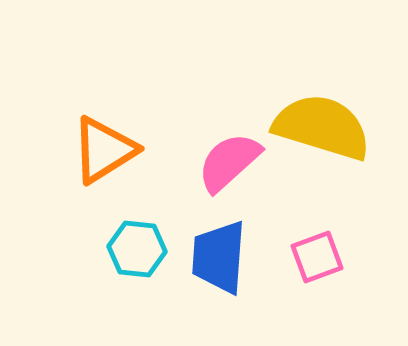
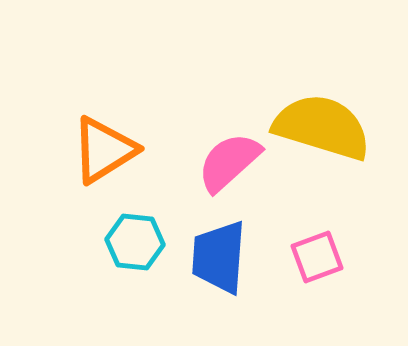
cyan hexagon: moved 2 px left, 7 px up
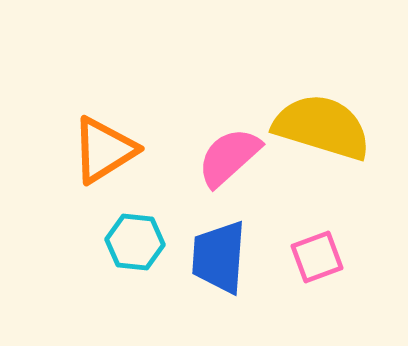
pink semicircle: moved 5 px up
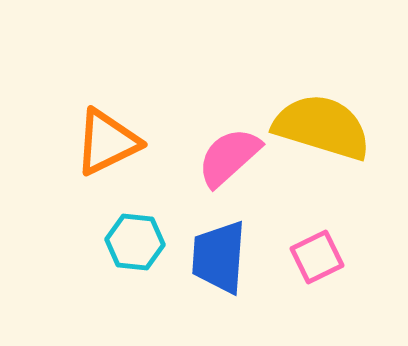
orange triangle: moved 3 px right, 8 px up; rotated 6 degrees clockwise
pink square: rotated 6 degrees counterclockwise
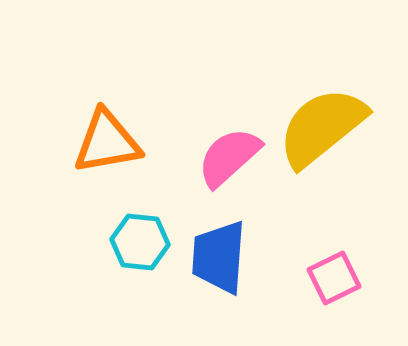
yellow semicircle: rotated 56 degrees counterclockwise
orange triangle: rotated 16 degrees clockwise
cyan hexagon: moved 5 px right
pink square: moved 17 px right, 21 px down
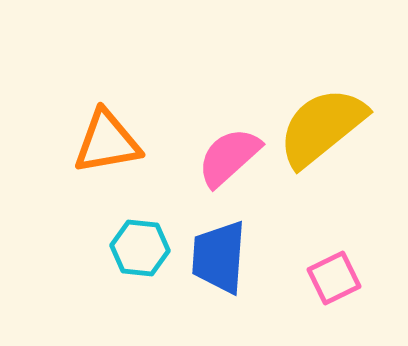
cyan hexagon: moved 6 px down
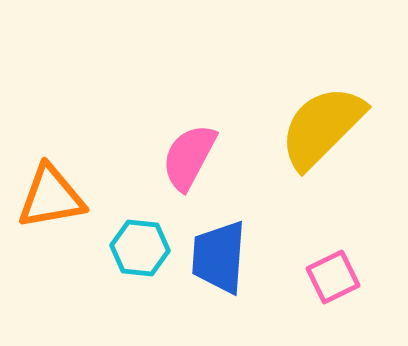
yellow semicircle: rotated 6 degrees counterclockwise
orange triangle: moved 56 px left, 55 px down
pink semicircle: moved 40 px left; rotated 20 degrees counterclockwise
pink square: moved 1 px left, 1 px up
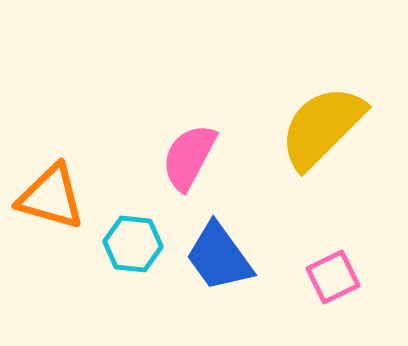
orange triangle: rotated 26 degrees clockwise
cyan hexagon: moved 7 px left, 4 px up
blue trapezoid: rotated 40 degrees counterclockwise
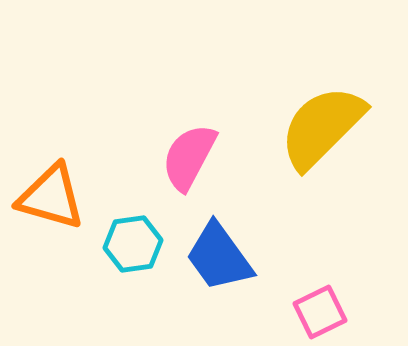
cyan hexagon: rotated 14 degrees counterclockwise
pink square: moved 13 px left, 35 px down
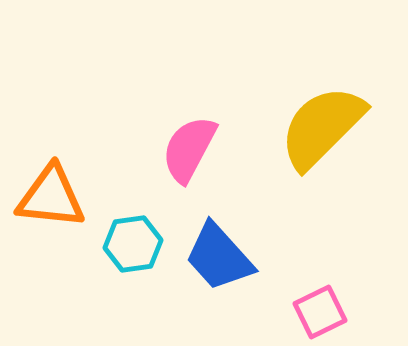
pink semicircle: moved 8 px up
orange triangle: rotated 10 degrees counterclockwise
blue trapezoid: rotated 6 degrees counterclockwise
